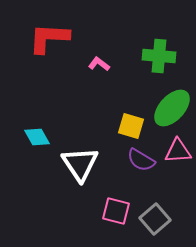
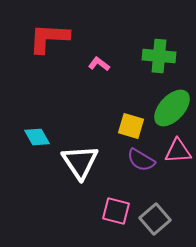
white triangle: moved 2 px up
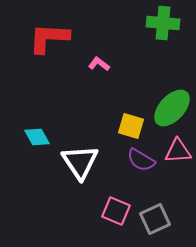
green cross: moved 4 px right, 33 px up
pink square: rotated 8 degrees clockwise
gray square: rotated 16 degrees clockwise
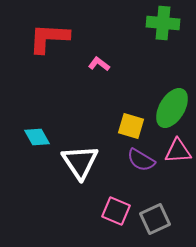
green ellipse: rotated 12 degrees counterclockwise
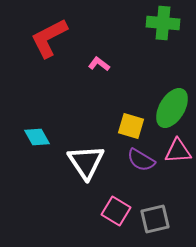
red L-shape: rotated 30 degrees counterclockwise
white triangle: moved 6 px right
pink square: rotated 8 degrees clockwise
gray square: rotated 12 degrees clockwise
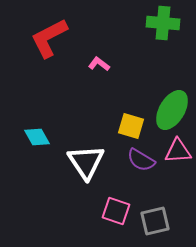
green ellipse: moved 2 px down
pink square: rotated 12 degrees counterclockwise
gray square: moved 2 px down
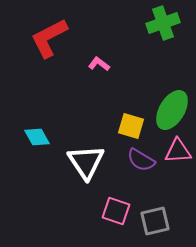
green cross: rotated 24 degrees counterclockwise
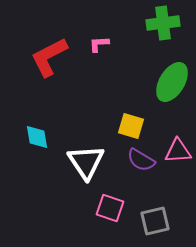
green cross: rotated 12 degrees clockwise
red L-shape: moved 19 px down
pink L-shape: moved 20 px up; rotated 40 degrees counterclockwise
green ellipse: moved 28 px up
cyan diamond: rotated 20 degrees clockwise
pink square: moved 6 px left, 3 px up
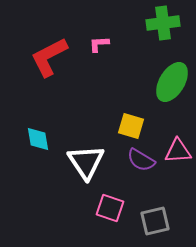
cyan diamond: moved 1 px right, 2 px down
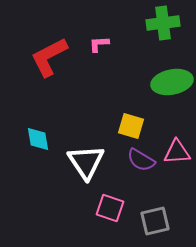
green ellipse: rotated 48 degrees clockwise
pink triangle: moved 1 px left, 1 px down
